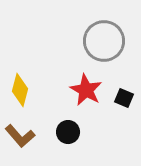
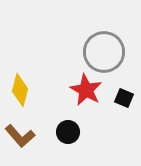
gray circle: moved 11 px down
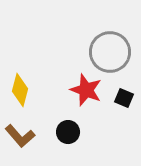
gray circle: moved 6 px right
red star: rotated 8 degrees counterclockwise
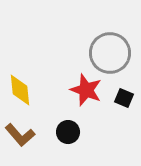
gray circle: moved 1 px down
yellow diamond: rotated 20 degrees counterclockwise
brown L-shape: moved 1 px up
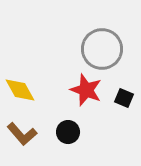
gray circle: moved 8 px left, 4 px up
yellow diamond: rotated 24 degrees counterclockwise
brown L-shape: moved 2 px right, 1 px up
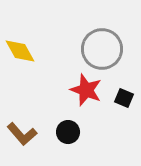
yellow diamond: moved 39 px up
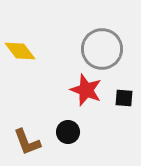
yellow diamond: rotated 8 degrees counterclockwise
black square: rotated 18 degrees counterclockwise
brown L-shape: moved 5 px right, 8 px down; rotated 20 degrees clockwise
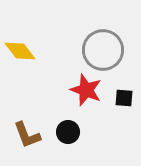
gray circle: moved 1 px right, 1 px down
brown L-shape: moved 7 px up
